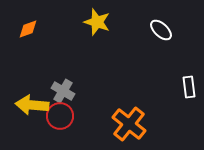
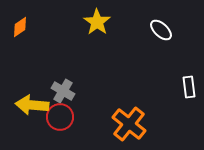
yellow star: rotated 16 degrees clockwise
orange diamond: moved 8 px left, 2 px up; rotated 15 degrees counterclockwise
red circle: moved 1 px down
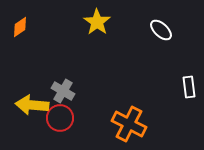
red circle: moved 1 px down
orange cross: rotated 12 degrees counterclockwise
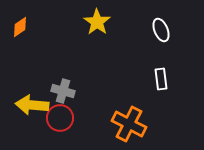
white ellipse: rotated 25 degrees clockwise
white rectangle: moved 28 px left, 8 px up
gray cross: rotated 15 degrees counterclockwise
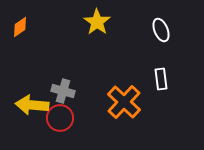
orange cross: moved 5 px left, 22 px up; rotated 16 degrees clockwise
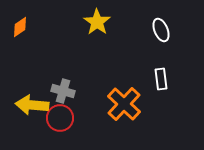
orange cross: moved 2 px down
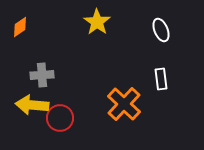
gray cross: moved 21 px left, 16 px up; rotated 20 degrees counterclockwise
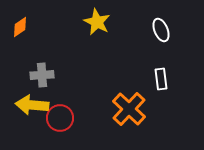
yellow star: rotated 8 degrees counterclockwise
orange cross: moved 5 px right, 5 px down
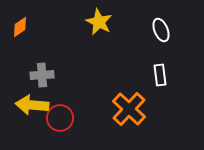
yellow star: moved 2 px right
white rectangle: moved 1 px left, 4 px up
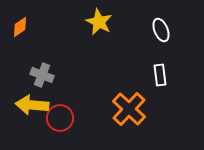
gray cross: rotated 25 degrees clockwise
